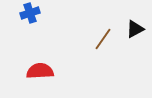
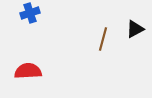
brown line: rotated 20 degrees counterclockwise
red semicircle: moved 12 px left
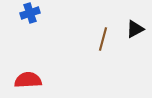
red semicircle: moved 9 px down
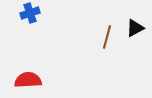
black triangle: moved 1 px up
brown line: moved 4 px right, 2 px up
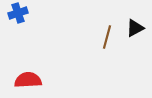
blue cross: moved 12 px left
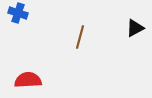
blue cross: rotated 36 degrees clockwise
brown line: moved 27 px left
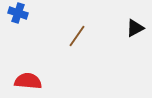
brown line: moved 3 px left, 1 px up; rotated 20 degrees clockwise
red semicircle: moved 1 px down; rotated 8 degrees clockwise
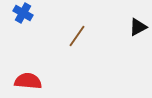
blue cross: moved 5 px right; rotated 12 degrees clockwise
black triangle: moved 3 px right, 1 px up
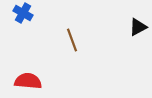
brown line: moved 5 px left, 4 px down; rotated 55 degrees counterclockwise
